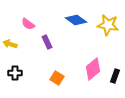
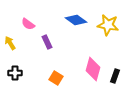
yellow arrow: moved 1 px up; rotated 40 degrees clockwise
pink diamond: rotated 35 degrees counterclockwise
orange square: moved 1 px left
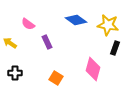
yellow arrow: rotated 24 degrees counterclockwise
black rectangle: moved 28 px up
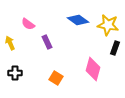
blue diamond: moved 2 px right
yellow arrow: rotated 32 degrees clockwise
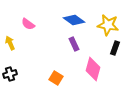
blue diamond: moved 4 px left
purple rectangle: moved 27 px right, 2 px down
black cross: moved 5 px left, 1 px down; rotated 16 degrees counterclockwise
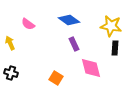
blue diamond: moved 5 px left
yellow star: moved 3 px right, 1 px down
black rectangle: rotated 16 degrees counterclockwise
pink diamond: moved 2 px left, 1 px up; rotated 30 degrees counterclockwise
black cross: moved 1 px right, 1 px up; rotated 32 degrees clockwise
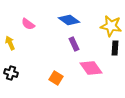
pink diamond: rotated 20 degrees counterclockwise
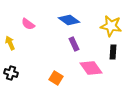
black rectangle: moved 2 px left, 4 px down
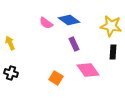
pink semicircle: moved 18 px right, 1 px up
pink diamond: moved 3 px left, 2 px down
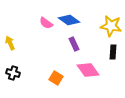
black cross: moved 2 px right
